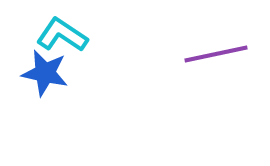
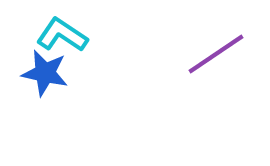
purple line: rotated 22 degrees counterclockwise
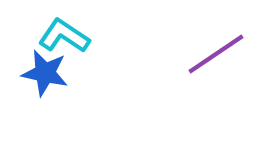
cyan L-shape: moved 2 px right, 1 px down
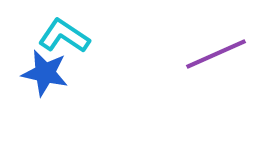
purple line: rotated 10 degrees clockwise
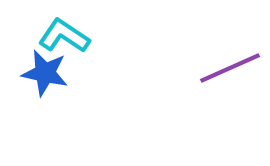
purple line: moved 14 px right, 14 px down
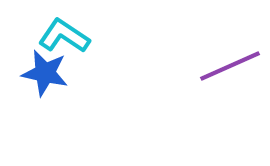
purple line: moved 2 px up
